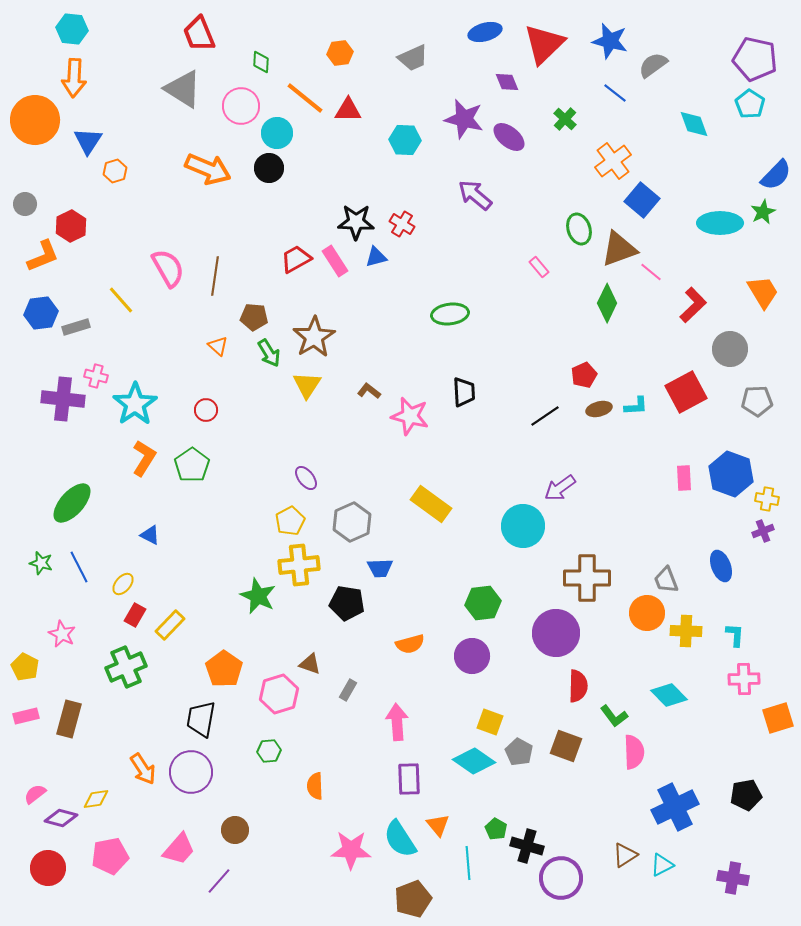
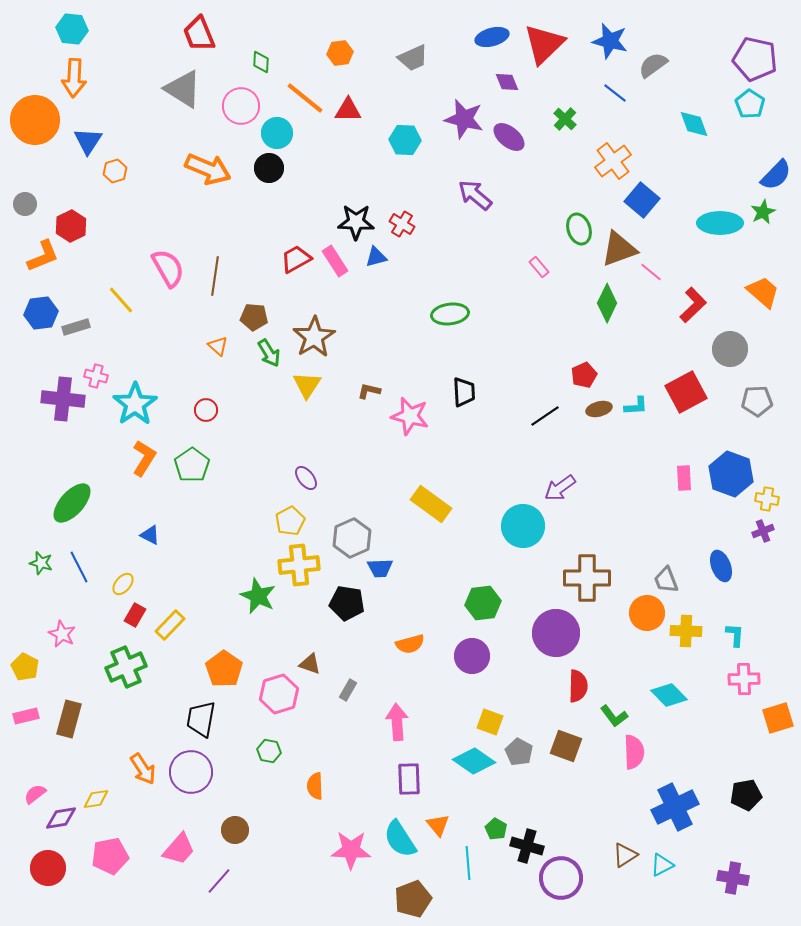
blue ellipse at (485, 32): moved 7 px right, 5 px down
orange trapezoid at (763, 292): rotated 18 degrees counterclockwise
brown L-shape at (369, 391): rotated 25 degrees counterclockwise
gray hexagon at (352, 522): moved 16 px down
green hexagon at (269, 751): rotated 15 degrees clockwise
purple diamond at (61, 818): rotated 24 degrees counterclockwise
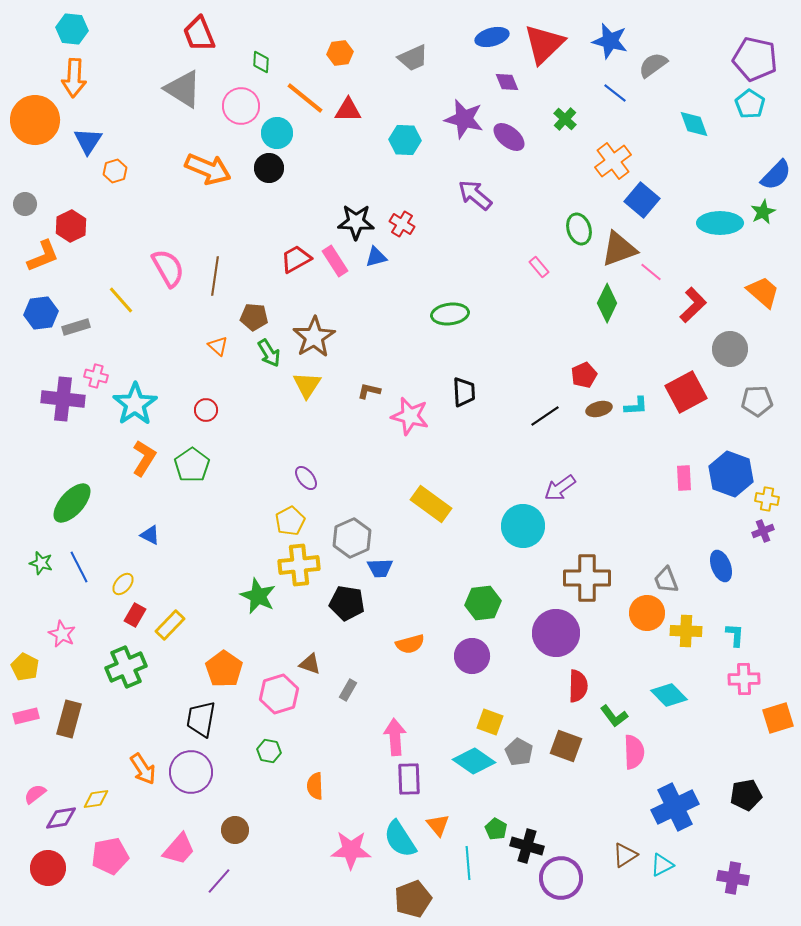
pink arrow at (397, 722): moved 2 px left, 15 px down
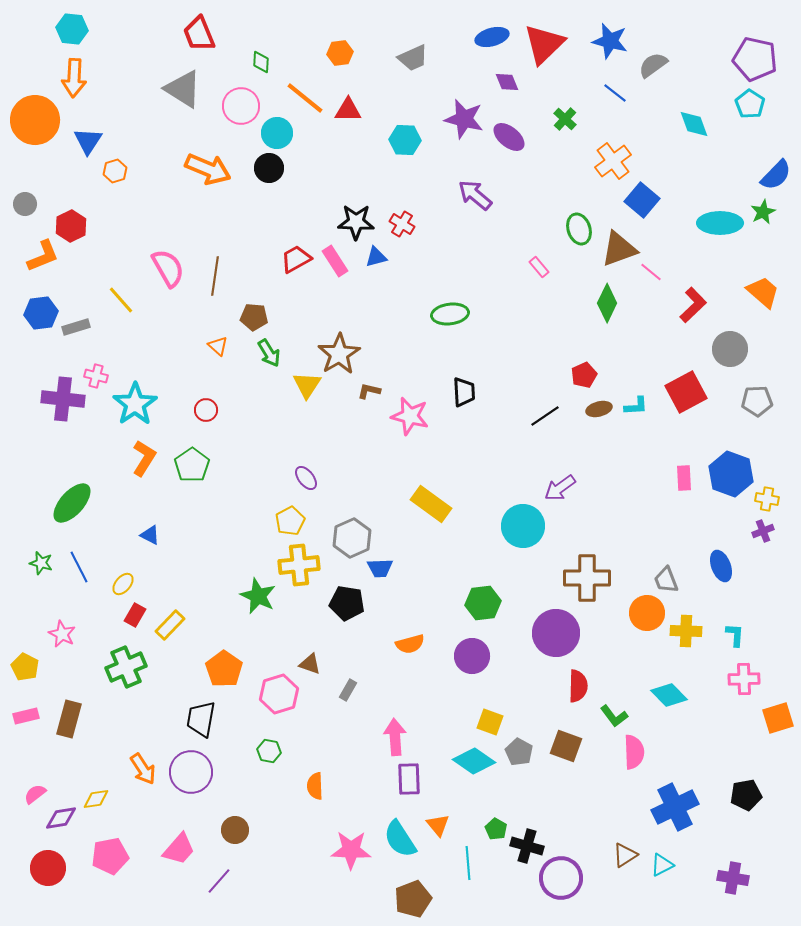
brown star at (314, 337): moved 25 px right, 17 px down
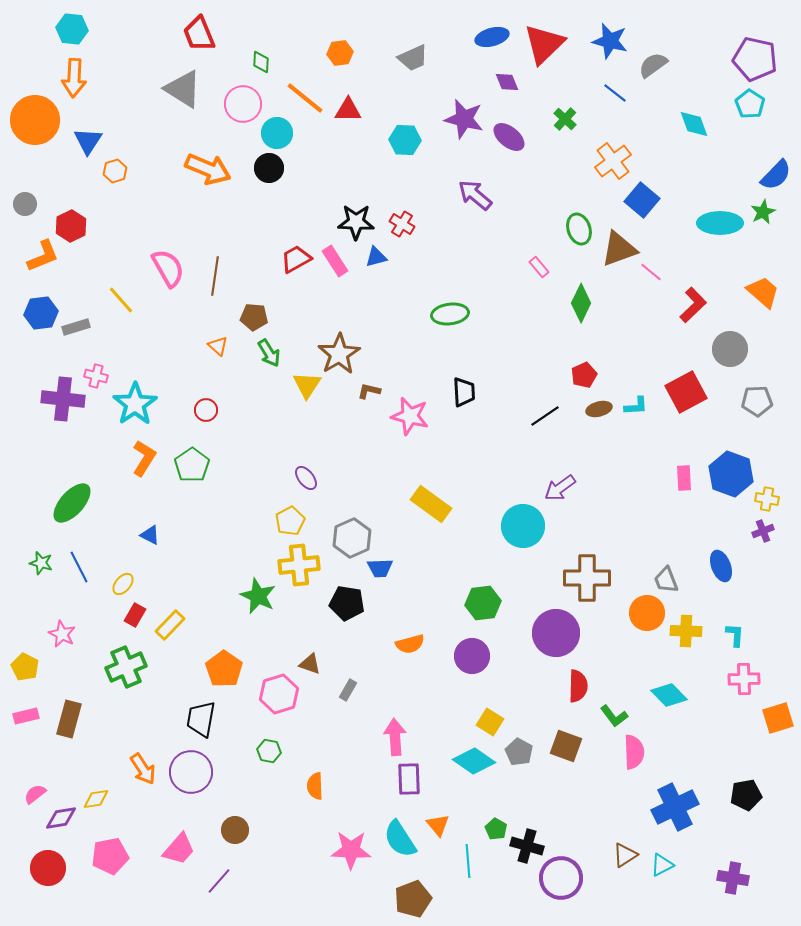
pink circle at (241, 106): moved 2 px right, 2 px up
green diamond at (607, 303): moved 26 px left
yellow square at (490, 722): rotated 12 degrees clockwise
cyan line at (468, 863): moved 2 px up
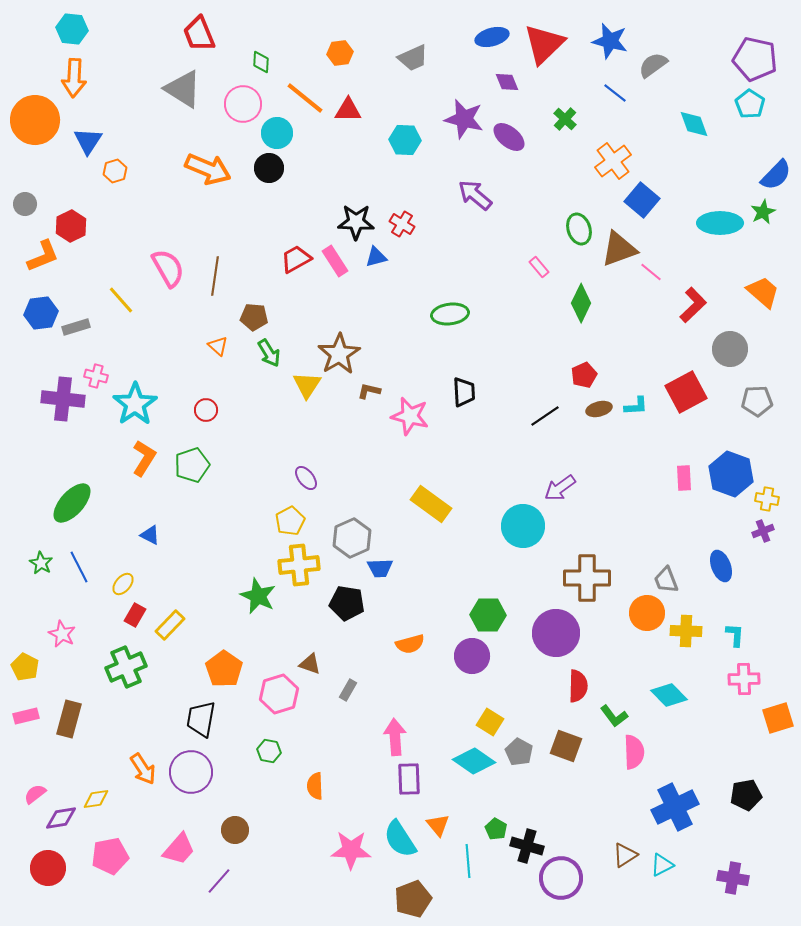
green pentagon at (192, 465): rotated 16 degrees clockwise
green star at (41, 563): rotated 15 degrees clockwise
green hexagon at (483, 603): moved 5 px right, 12 px down; rotated 8 degrees clockwise
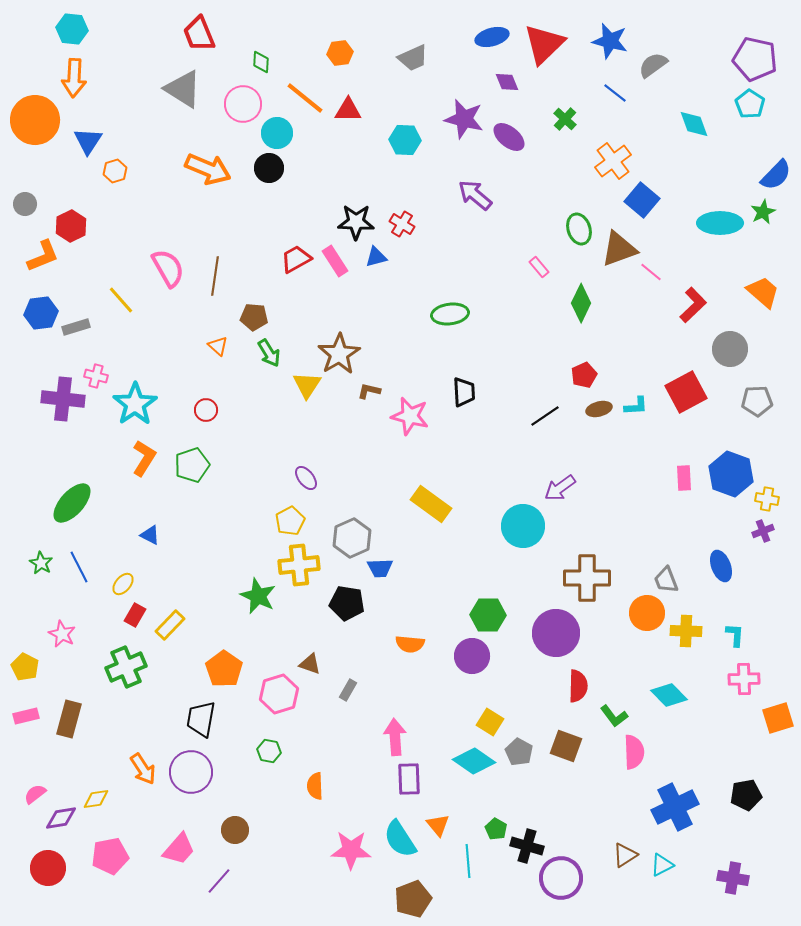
orange semicircle at (410, 644): rotated 20 degrees clockwise
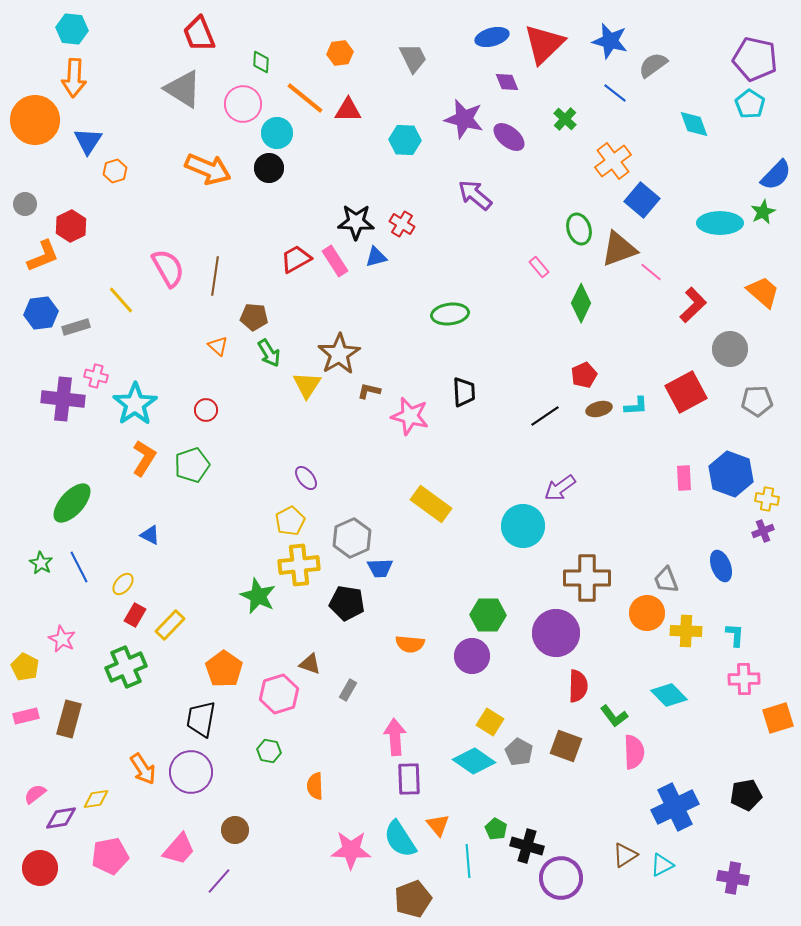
gray trapezoid at (413, 58): rotated 92 degrees counterclockwise
pink star at (62, 634): moved 5 px down
red circle at (48, 868): moved 8 px left
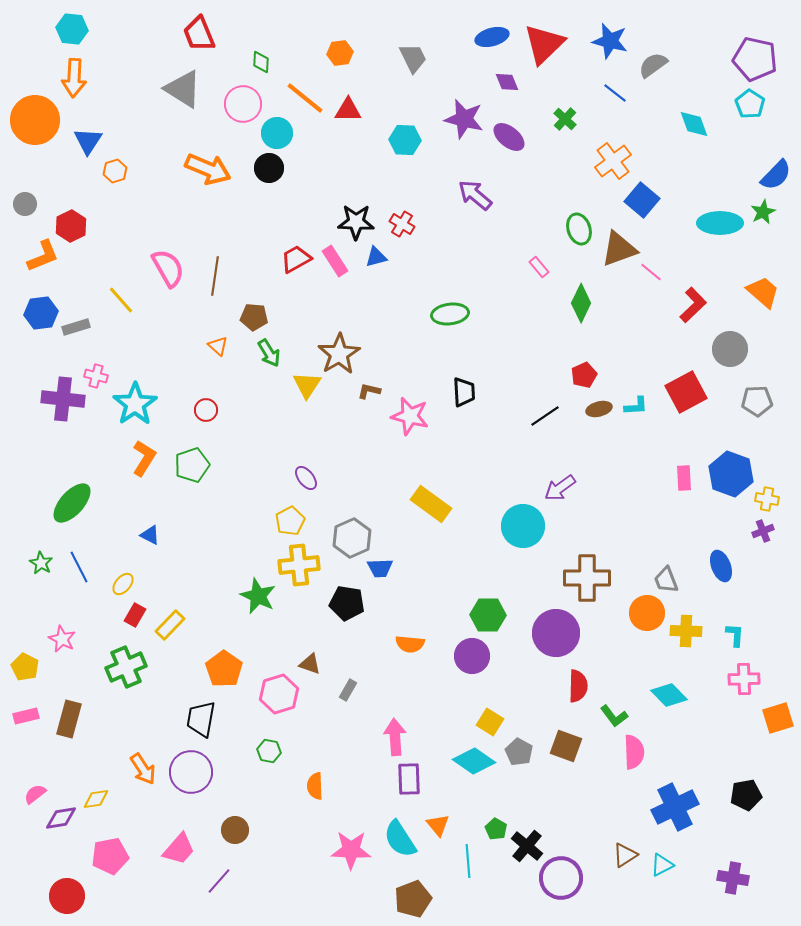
black cross at (527, 846): rotated 24 degrees clockwise
red circle at (40, 868): moved 27 px right, 28 px down
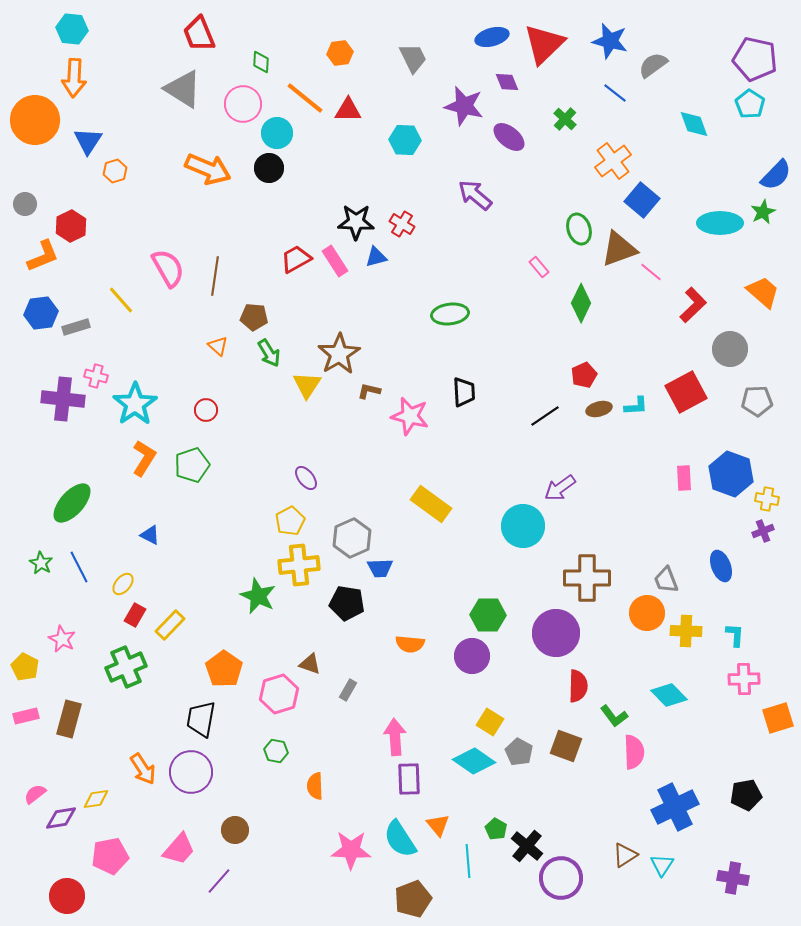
purple star at (464, 119): moved 13 px up
green hexagon at (269, 751): moved 7 px right
cyan triangle at (662, 865): rotated 30 degrees counterclockwise
